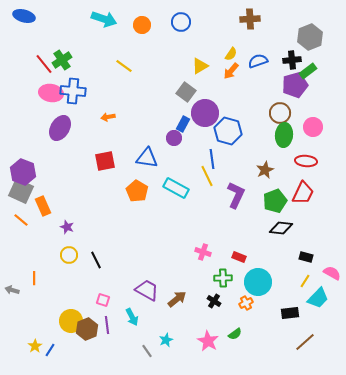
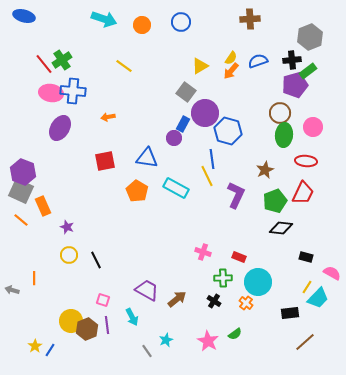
yellow semicircle at (231, 54): moved 4 px down
yellow line at (305, 281): moved 2 px right, 6 px down
orange cross at (246, 303): rotated 24 degrees counterclockwise
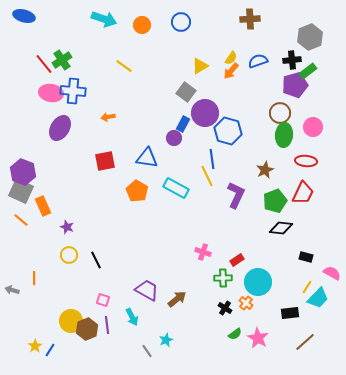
red rectangle at (239, 257): moved 2 px left, 3 px down; rotated 56 degrees counterclockwise
black cross at (214, 301): moved 11 px right, 7 px down
pink star at (208, 341): moved 50 px right, 3 px up
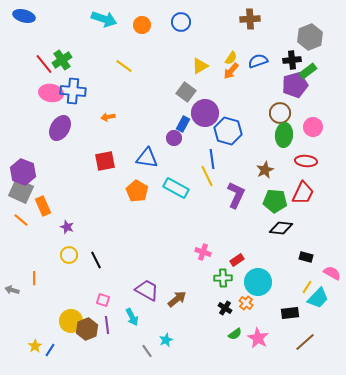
green pentagon at (275, 201): rotated 25 degrees clockwise
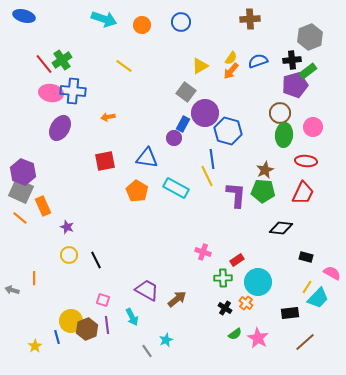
purple L-shape at (236, 195): rotated 20 degrees counterclockwise
green pentagon at (275, 201): moved 12 px left, 10 px up
orange line at (21, 220): moved 1 px left, 2 px up
blue line at (50, 350): moved 7 px right, 13 px up; rotated 48 degrees counterclockwise
